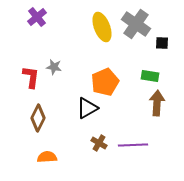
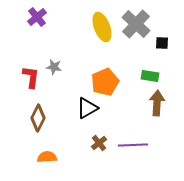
gray cross: rotated 8 degrees clockwise
brown cross: rotated 21 degrees clockwise
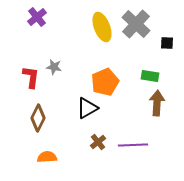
black square: moved 5 px right
brown cross: moved 1 px left, 1 px up
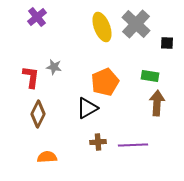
brown diamond: moved 4 px up
brown cross: rotated 35 degrees clockwise
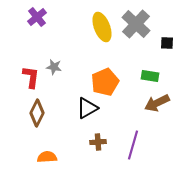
brown arrow: rotated 120 degrees counterclockwise
brown diamond: moved 1 px left, 1 px up
purple line: rotated 72 degrees counterclockwise
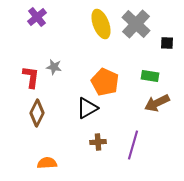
yellow ellipse: moved 1 px left, 3 px up
orange pentagon: rotated 24 degrees counterclockwise
orange semicircle: moved 6 px down
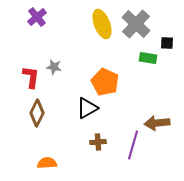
yellow ellipse: moved 1 px right
green rectangle: moved 2 px left, 18 px up
brown arrow: moved 20 px down; rotated 20 degrees clockwise
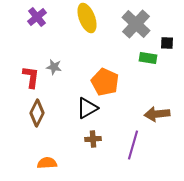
yellow ellipse: moved 15 px left, 6 px up
brown arrow: moved 9 px up
brown cross: moved 5 px left, 3 px up
